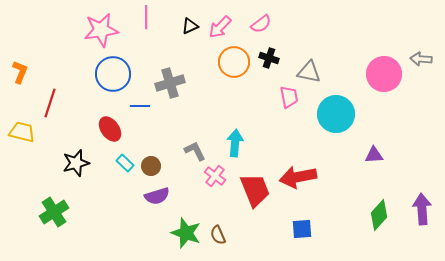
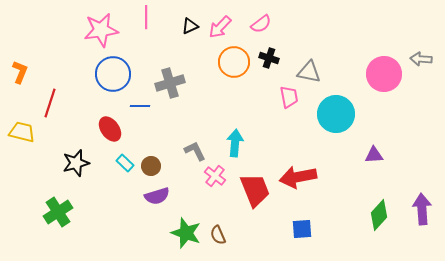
green cross: moved 4 px right
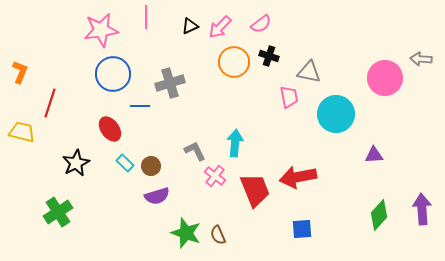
black cross: moved 2 px up
pink circle: moved 1 px right, 4 px down
black star: rotated 12 degrees counterclockwise
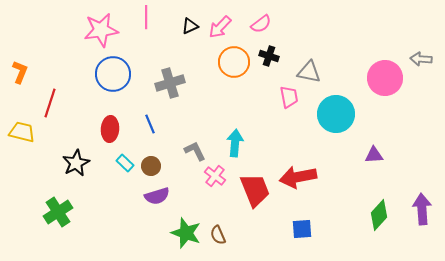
blue line: moved 10 px right, 18 px down; rotated 66 degrees clockwise
red ellipse: rotated 40 degrees clockwise
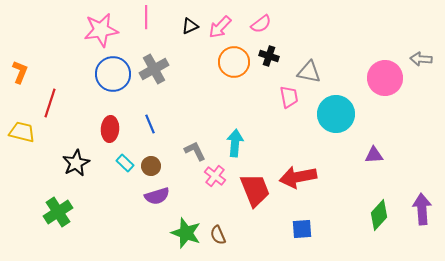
gray cross: moved 16 px left, 14 px up; rotated 12 degrees counterclockwise
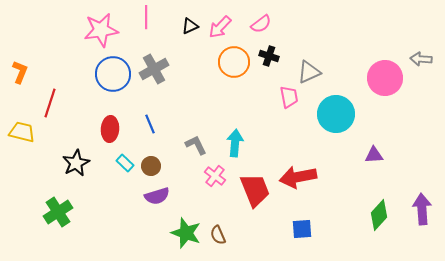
gray triangle: rotated 35 degrees counterclockwise
gray L-shape: moved 1 px right, 6 px up
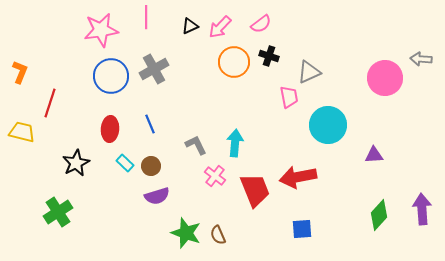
blue circle: moved 2 px left, 2 px down
cyan circle: moved 8 px left, 11 px down
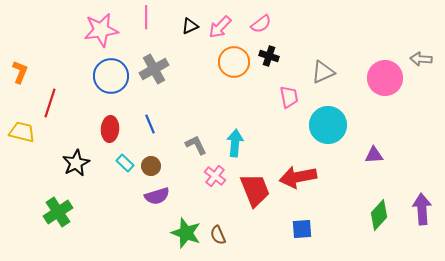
gray triangle: moved 14 px right
